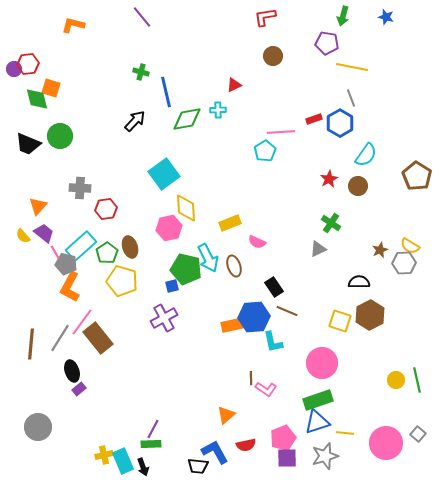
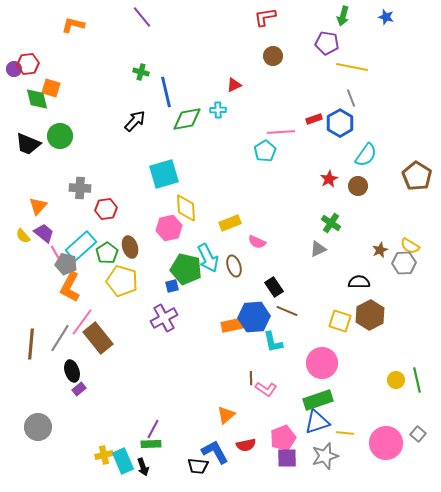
cyan square at (164, 174): rotated 20 degrees clockwise
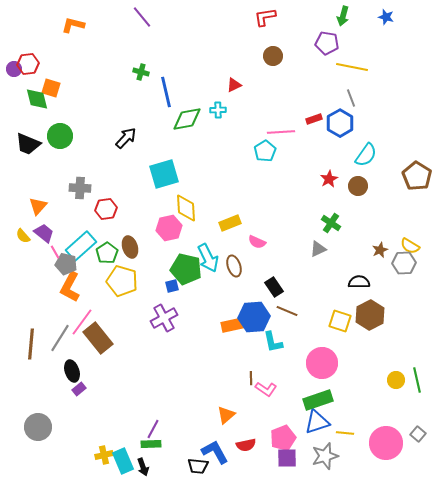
black arrow at (135, 121): moved 9 px left, 17 px down
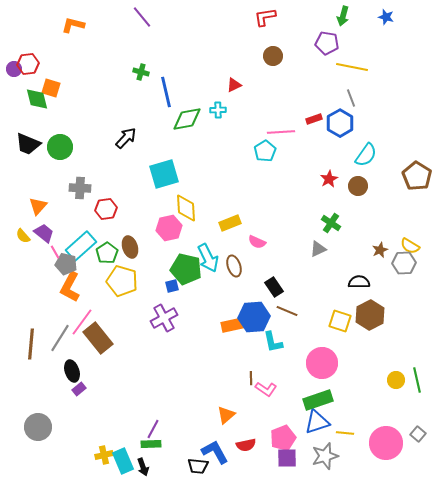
green circle at (60, 136): moved 11 px down
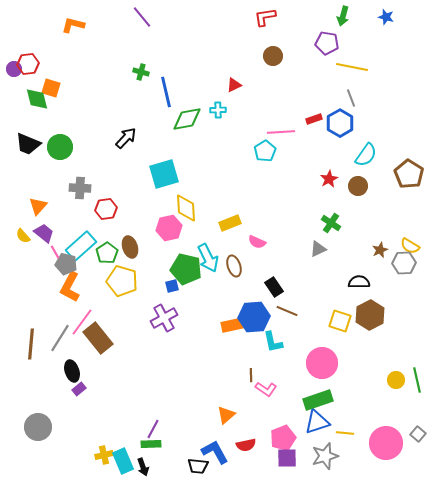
brown pentagon at (417, 176): moved 8 px left, 2 px up
brown line at (251, 378): moved 3 px up
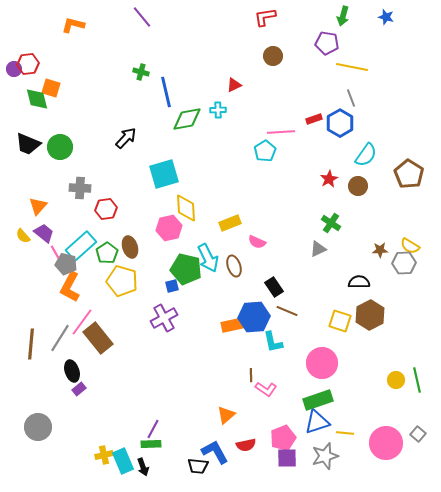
brown star at (380, 250): rotated 21 degrees clockwise
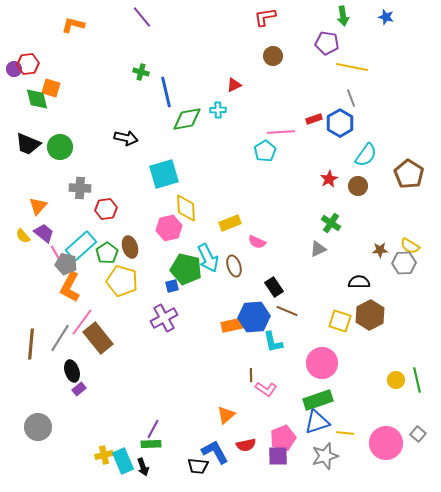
green arrow at (343, 16): rotated 24 degrees counterclockwise
black arrow at (126, 138): rotated 60 degrees clockwise
purple square at (287, 458): moved 9 px left, 2 px up
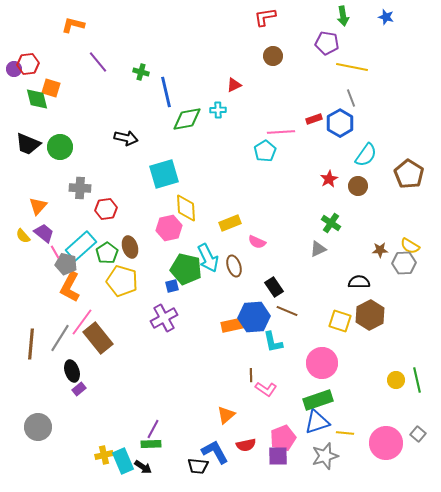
purple line at (142, 17): moved 44 px left, 45 px down
black arrow at (143, 467): rotated 36 degrees counterclockwise
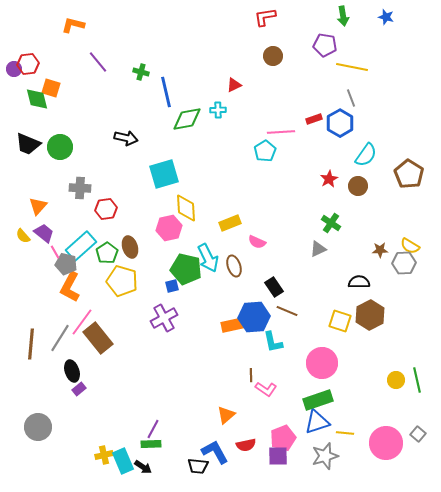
purple pentagon at (327, 43): moved 2 px left, 2 px down
